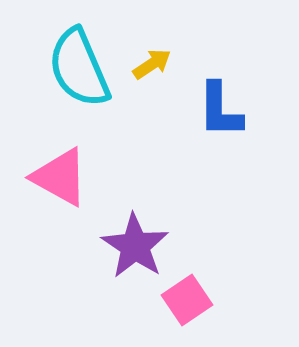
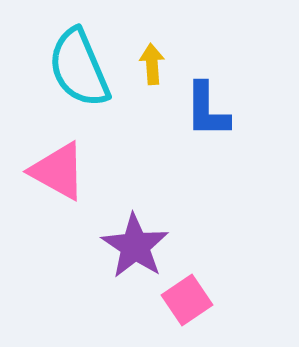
yellow arrow: rotated 60 degrees counterclockwise
blue L-shape: moved 13 px left
pink triangle: moved 2 px left, 6 px up
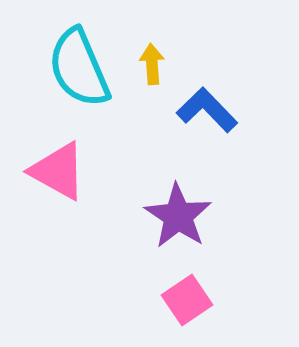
blue L-shape: rotated 136 degrees clockwise
purple star: moved 43 px right, 30 px up
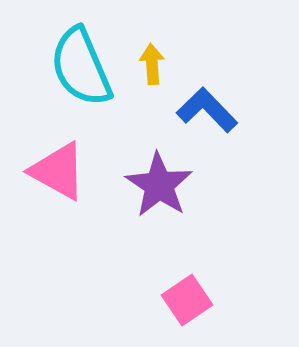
cyan semicircle: moved 2 px right, 1 px up
purple star: moved 19 px left, 31 px up
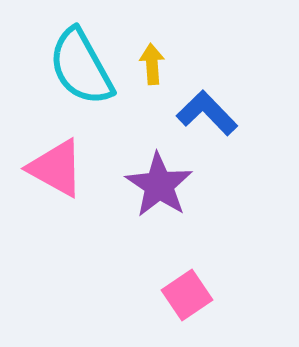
cyan semicircle: rotated 6 degrees counterclockwise
blue L-shape: moved 3 px down
pink triangle: moved 2 px left, 3 px up
pink square: moved 5 px up
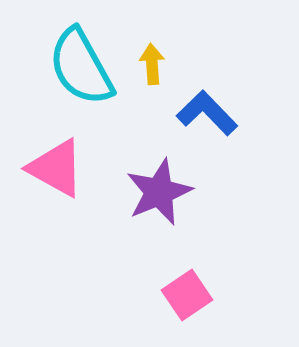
purple star: moved 7 px down; rotated 16 degrees clockwise
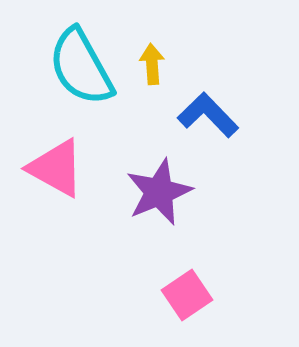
blue L-shape: moved 1 px right, 2 px down
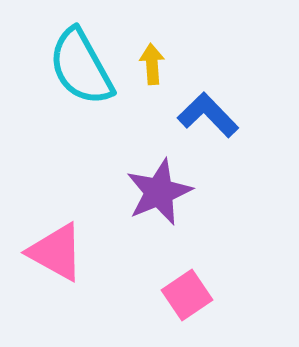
pink triangle: moved 84 px down
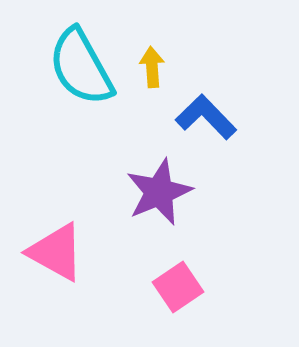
yellow arrow: moved 3 px down
blue L-shape: moved 2 px left, 2 px down
pink square: moved 9 px left, 8 px up
